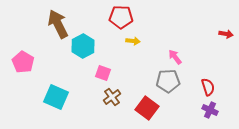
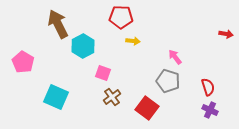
gray pentagon: rotated 20 degrees clockwise
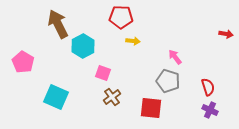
red square: moved 4 px right; rotated 30 degrees counterclockwise
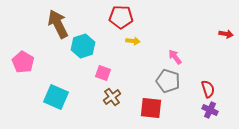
cyan hexagon: rotated 10 degrees clockwise
red semicircle: moved 2 px down
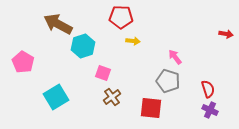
brown arrow: rotated 36 degrees counterclockwise
cyan square: rotated 35 degrees clockwise
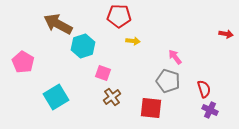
red pentagon: moved 2 px left, 1 px up
red semicircle: moved 4 px left
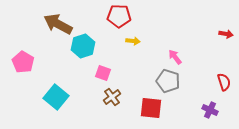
red semicircle: moved 20 px right, 7 px up
cyan square: rotated 20 degrees counterclockwise
